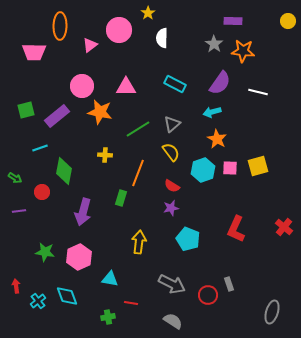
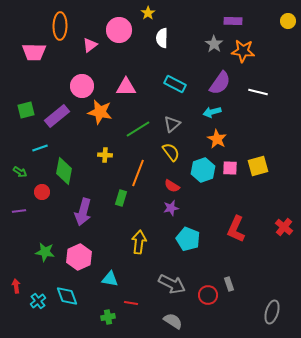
green arrow at (15, 178): moved 5 px right, 6 px up
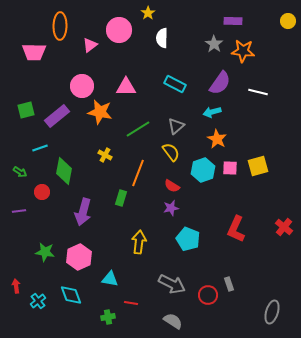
gray triangle at (172, 124): moved 4 px right, 2 px down
yellow cross at (105, 155): rotated 24 degrees clockwise
cyan diamond at (67, 296): moved 4 px right, 1 px up
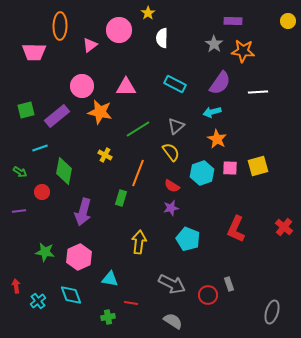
white line at (258, 92): rotated 18 degrees counterclockwise
cyan hexagon at (203, 170): moved 1 px left, 3 px down
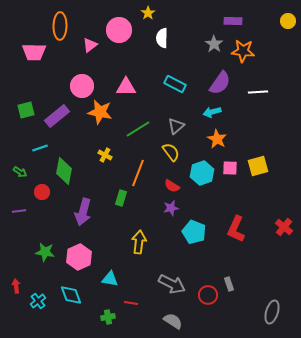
cyan pentagon at (188, 239): moved 6 px right, 7 px up
